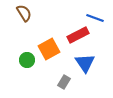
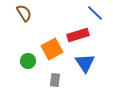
blue line: moved 5 px up; rotated 24 degrees clockwise
red rectangle: rotated 10 degrees clockwise
orange square: moved 3 px right
green circle: moved 1 px right, 1 px down
gray rectangle: moved 9 px left, 2 px up; rotated 24 degrees counterclockwise
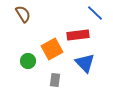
brown semicircle: moved 1 px left, 1 px down
red rectangle: rotated 10 degrees clockwise
blue triangle: rotated 10 degrees counterclockwise
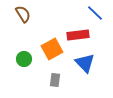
green circle: moved 4 px left, 2 px up
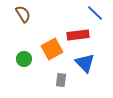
gray rectangle: moved 6 px right
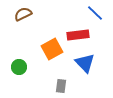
brown semicircle: rotated 84 degrees counterclockwise
green circle: moved 5 px left, 8 px down
gray rectangle: moved 6 px down
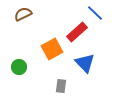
red rectangle: moved 1 px left, 3 px up; rotated 35 degrees counterclockwise
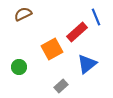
blue line: moved 1 px right, 4 px down; rotated 24 degrees clockwise
blue triangle: moved 2 px right, 1 px down; rotated 35 degrees clockwise
gray rectangle: rotated 40 degrees clockwise
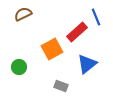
gray rectangle: rotated 64 degrees clockwise
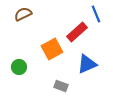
blue line: moved 3 px up
blue triangle: rotated 15 degrees clockwise
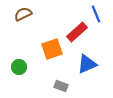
orange square: rotated 10 degrees clockwise
